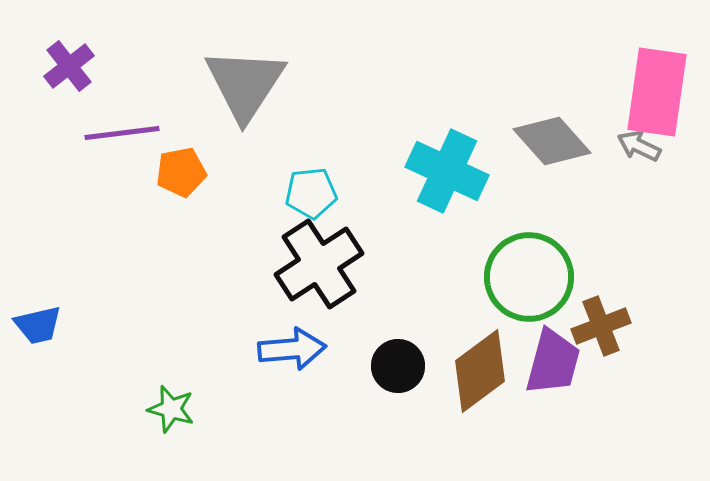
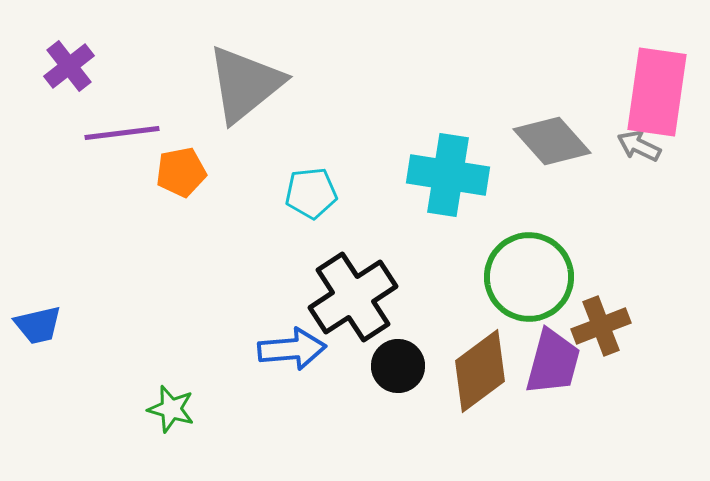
gray triangle: rotated 18 degrees clockwise
cyan cross: moved 1 px right, 4 px down; rotated 16 degrees counterclockwise
black cross: moved 34 px right, 33 px down
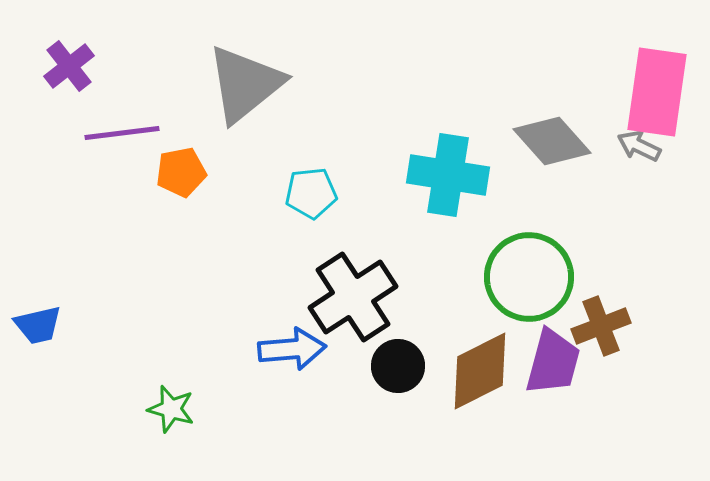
brown diamond: rotated 10 degrees clockwise
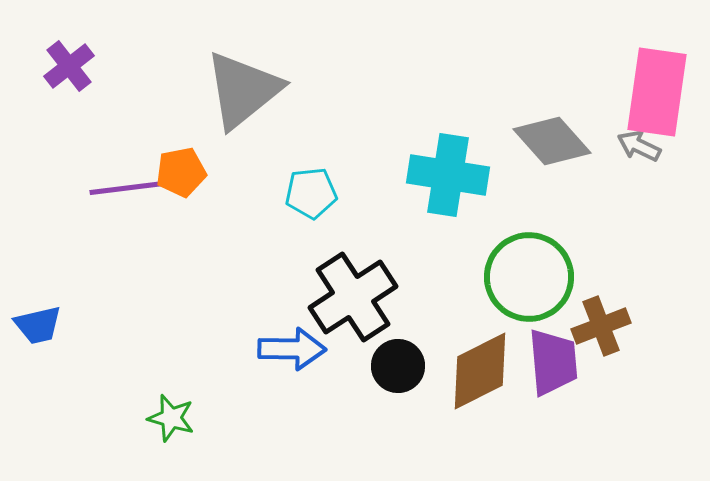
gray triangle: moved 2 px left, 6 px down
purple line: moved 5 px right, 55 px down
blue arrow: rotated 6 degrees clockwise
purple trapezoid: rotated 20 degrees counterclockwise
green star: moved 9 px down
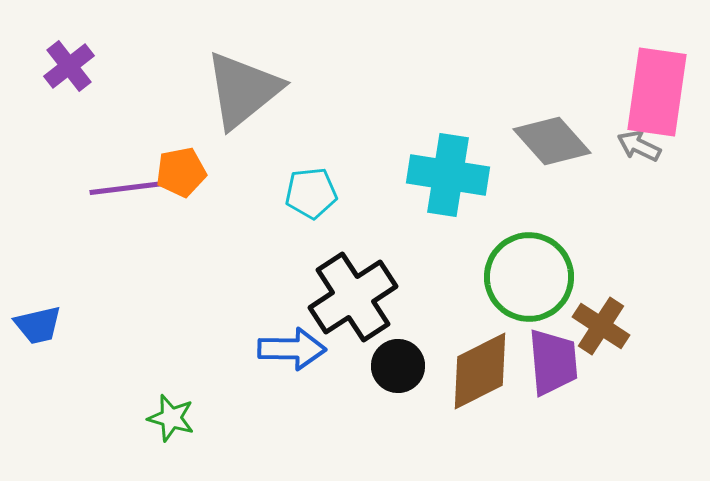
brown cross: rotated 36 degrees counterclockwise
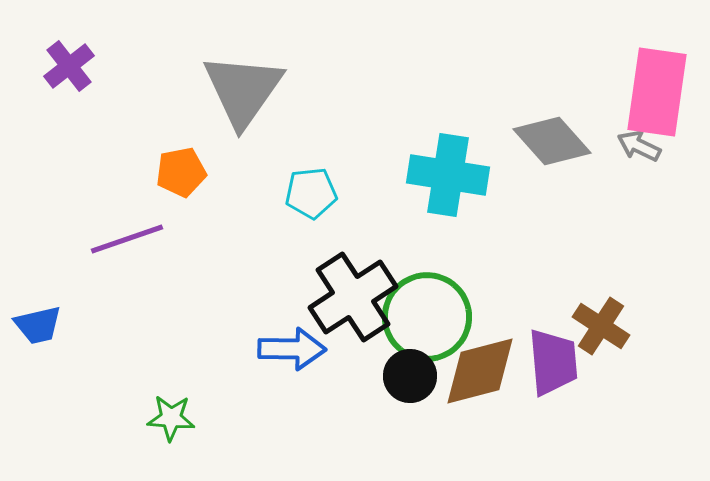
gray triangle: rotated 16 degrees counterclockwise
purple line: moved 51 px down; rotated 12 degrees counterclockwise
green circle: moved 102 px left, 40 px down
black circle: moved 12 px right, 10 px down
brown diamond: rotated 12 degrees clockwise
green star: rotated 12 degrees counterclockwise
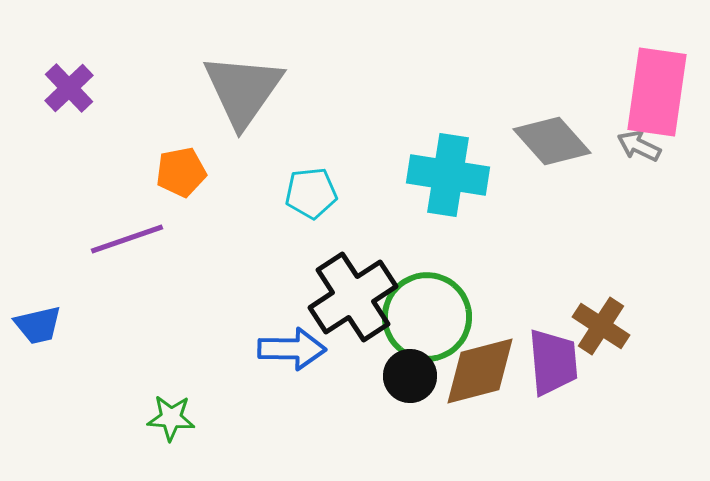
purple cross: moved 22 px down; rotated 6 degrees counterclockwise
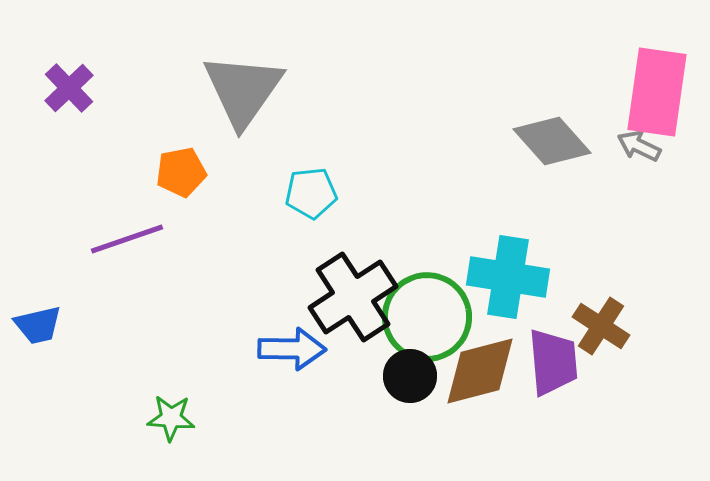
cyan cross: moved 60 px right, 102 px down
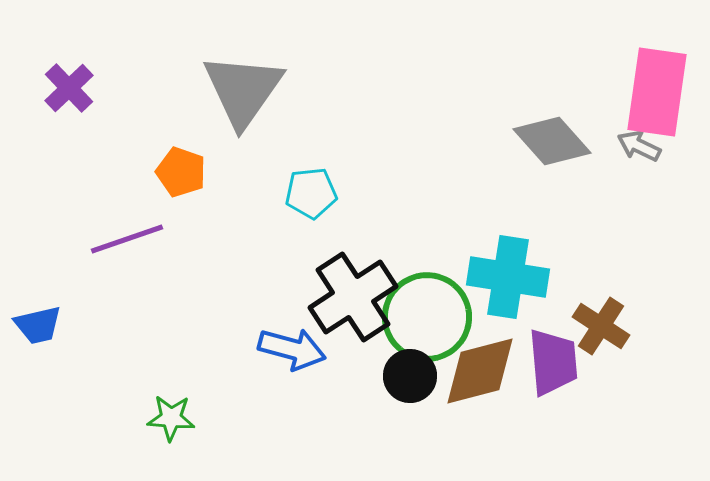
orange pentagon: rotated 30 degrees clockwise
blue arrow: rotated 14 degrees clockwise
